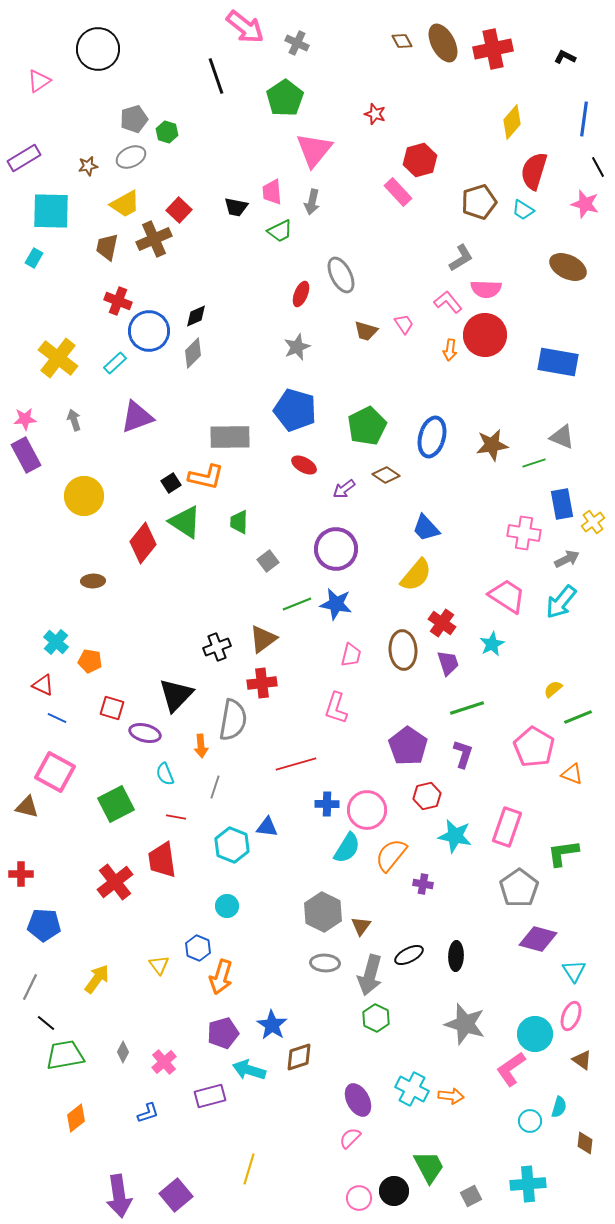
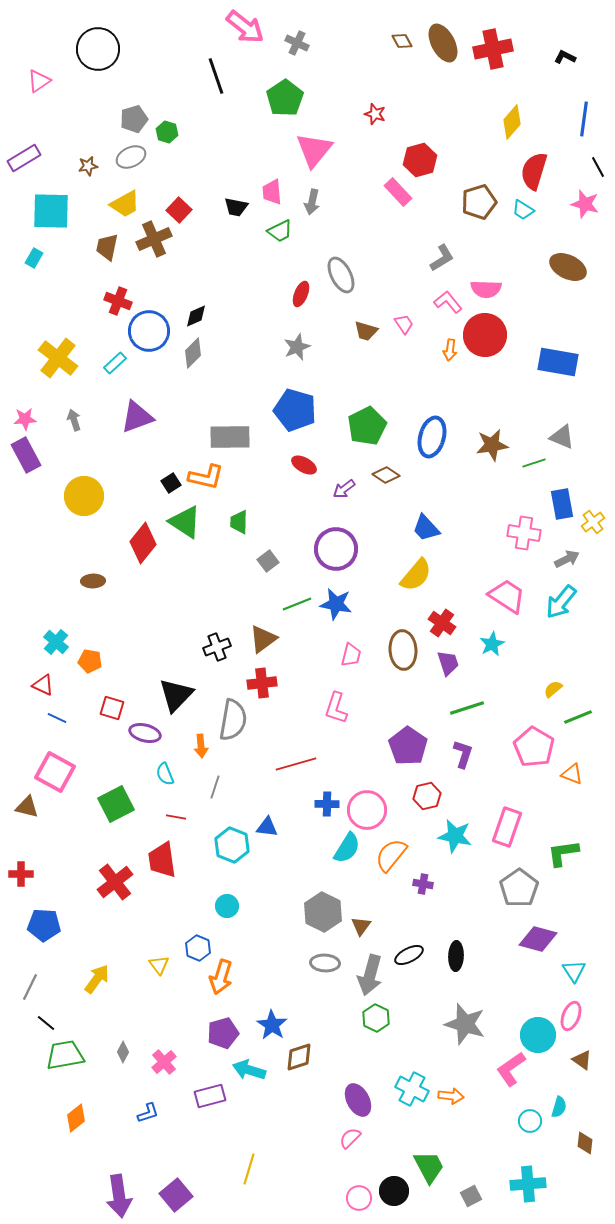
gray L-shape at (461, 258): moved 19 px left
cyan circle at (535, 1034): moved 3 px right, 1 px down
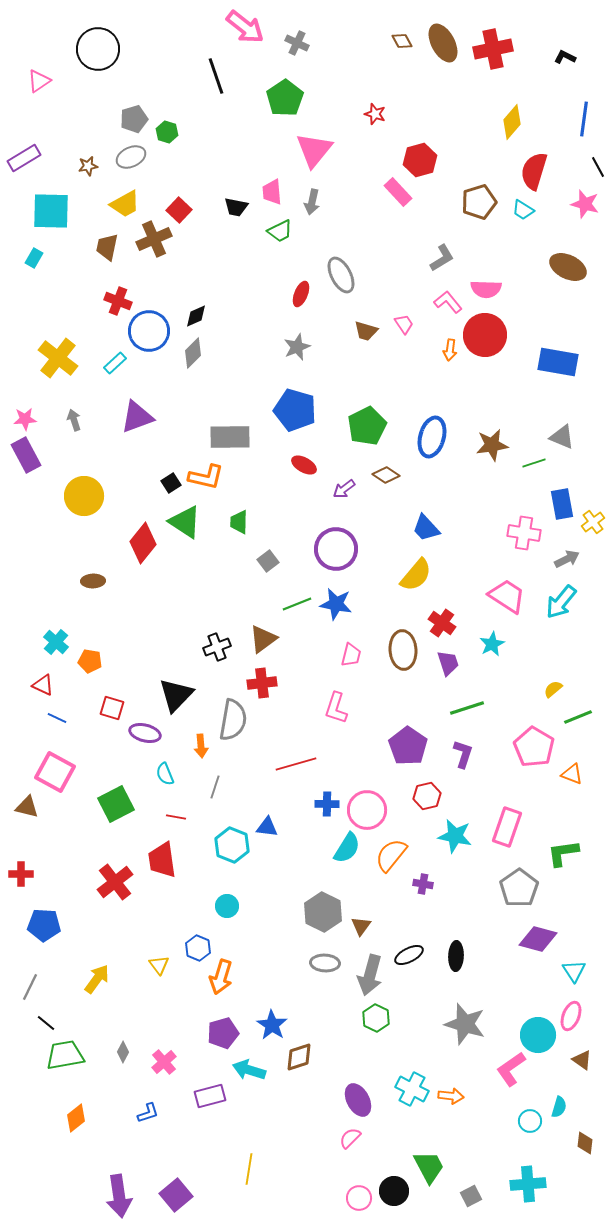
yellow line at (249, 1169): rotated 8 degrees counterclockwise
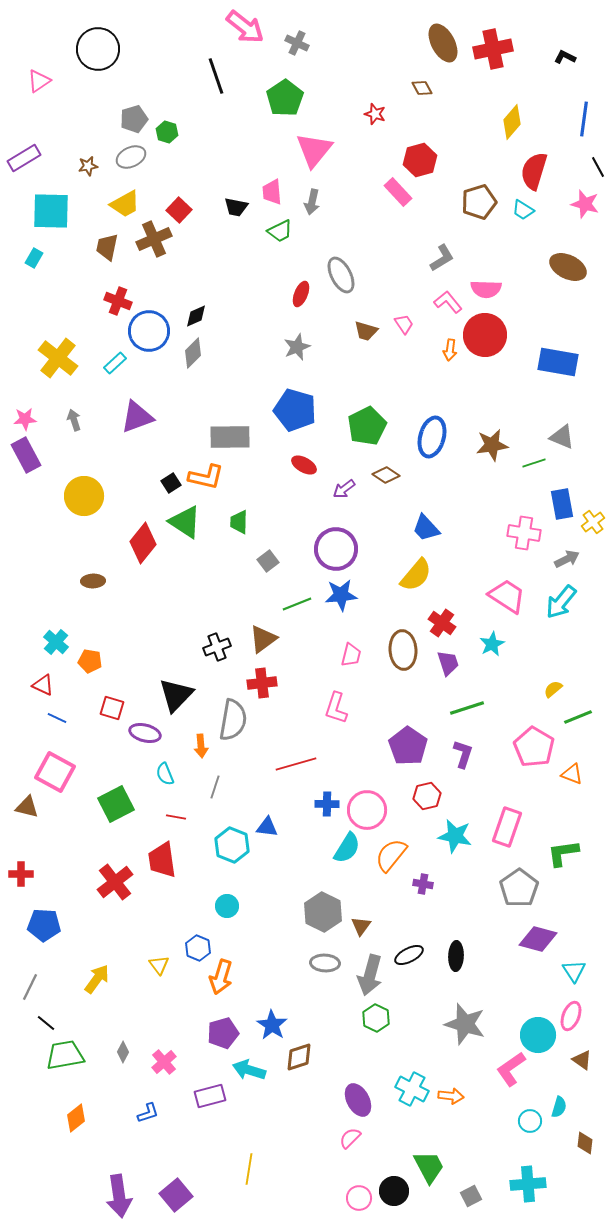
brown diamond at (402, 41): moved 20 px right, 47 px down
blue star at (336, 604): moved 5 px right, 9 px up; rotated 16 degrees counterclockwise
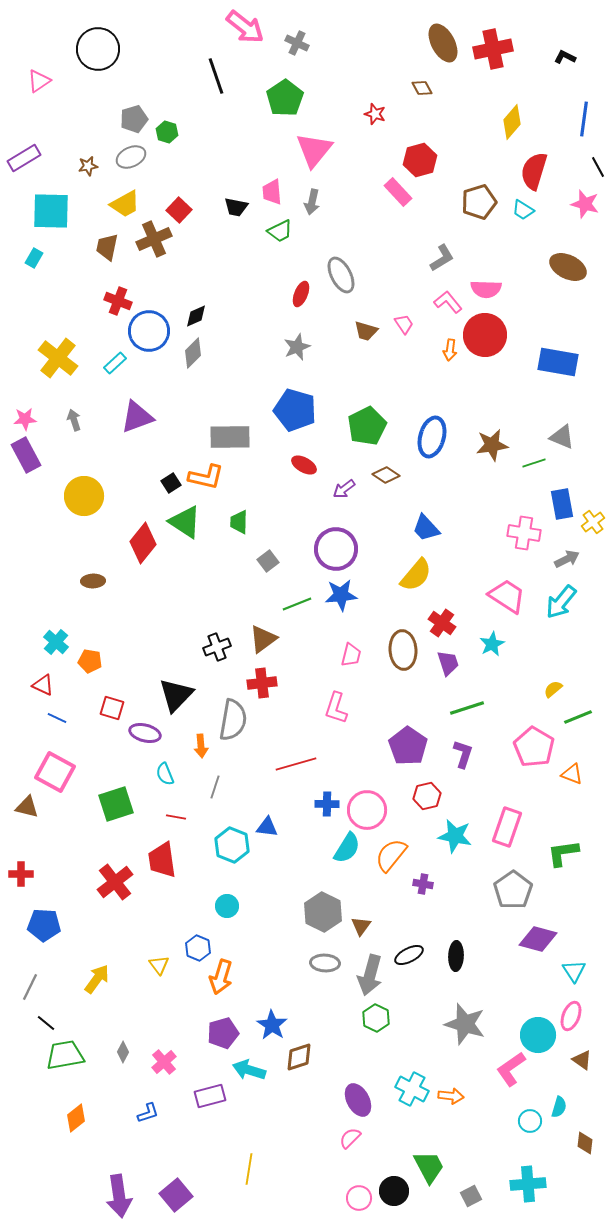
green square at (116, 804): rotated 9 degrees clockwise
gray pentagon at (519, 888): moved 6 px left, 2 px down
